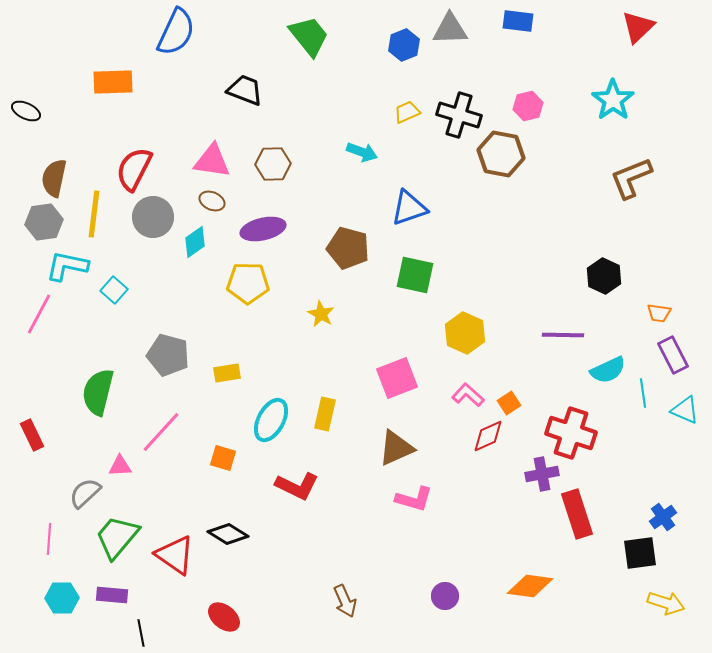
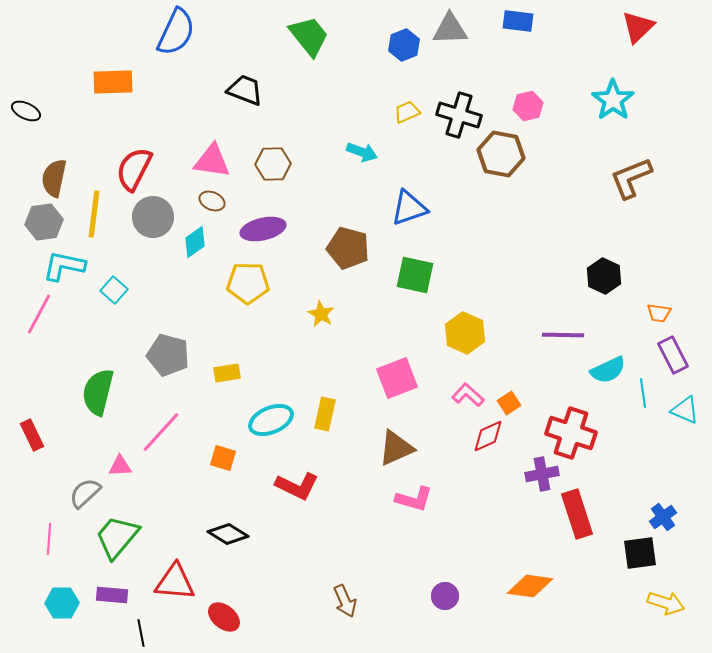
cyan L-shape at (67, 266): moved 3 px left
cyan ellipse at (271, 420): rotated 39 degrees clockwise
red triangle at (175, 555): moved 27 px down; rotated 30 degrees counterclockwise
cyan hexagon at (62, 598): moved 5 px down
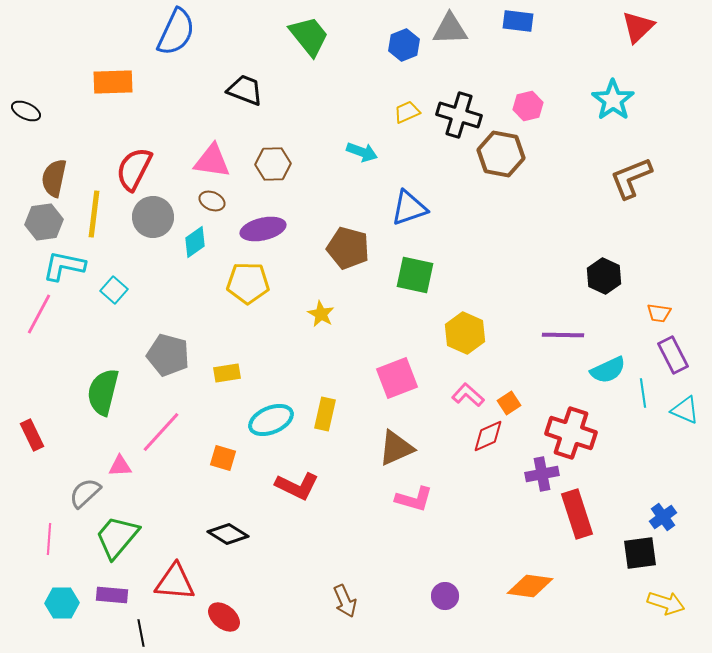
green semicircle at (98, 392): moved 5 px right
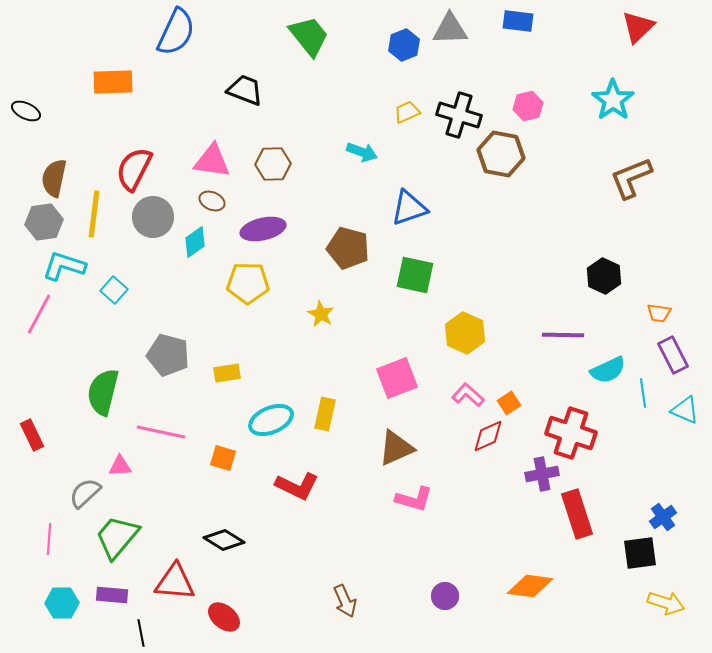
cyan L-shape at (64, 266): rotated 6 degrees clockwise
pink line at (161, 432): rotated 60 degrees clockwise
black diamond at (228, 534): moved 4 px left, 6 px down
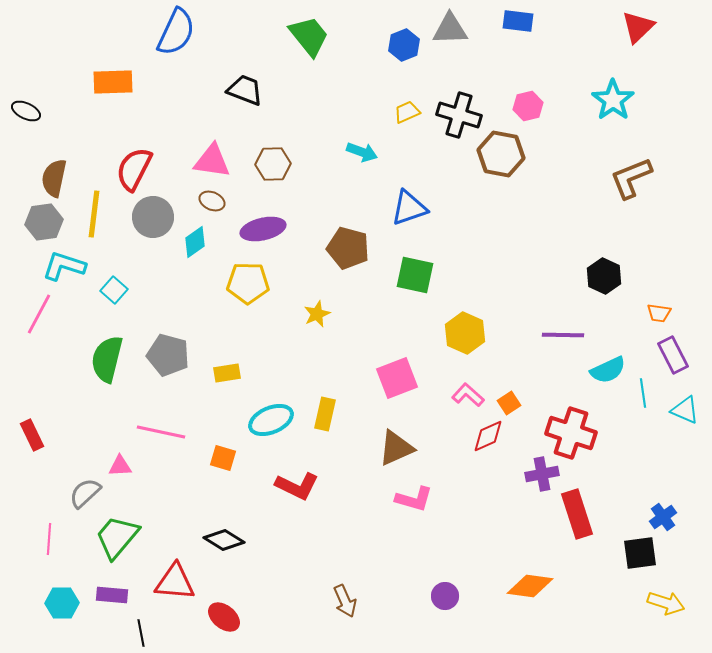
yellow star at (321, 314): moved 4 px left; rotated 20 degrees clockwise
green semicircle at (103, 392): moved 4 px right, 33 px up
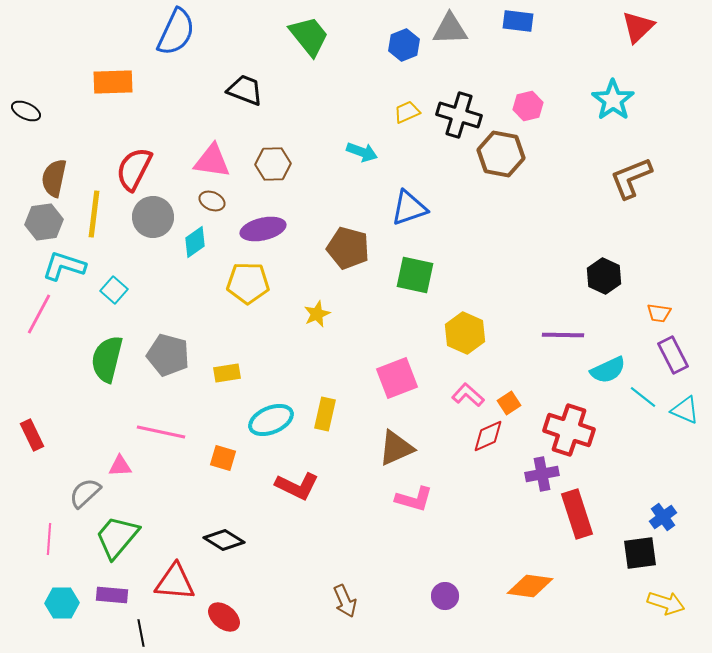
cyan line at (643, 393): moved 4 px down; rotated 44 degrees counterclockwise
red cross at (571, 433): moved 2 px left, 3 px up
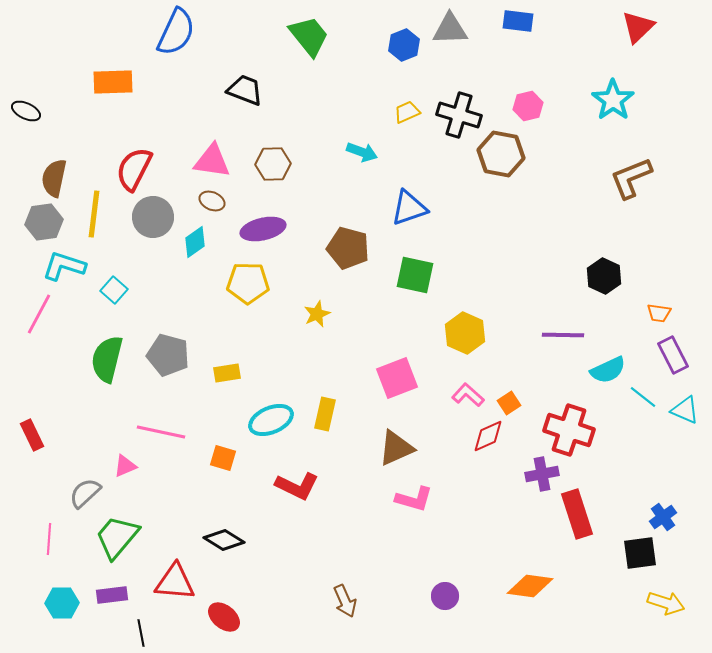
pink triangle at (120, 466): moved 5 px right; rotated 20 degrees counterclockwise
purple rectangle at (112, 595): rotated 12 degrees counterclockwise
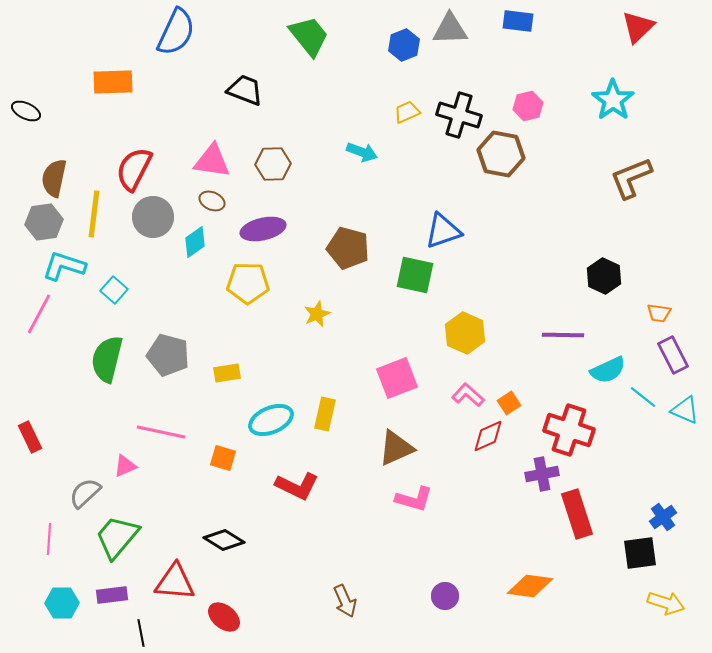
blue triangle at (409, 208): moved 34 px right, 23 px down
red rectangle at (32, 435): moved 2 px left, 2 px down
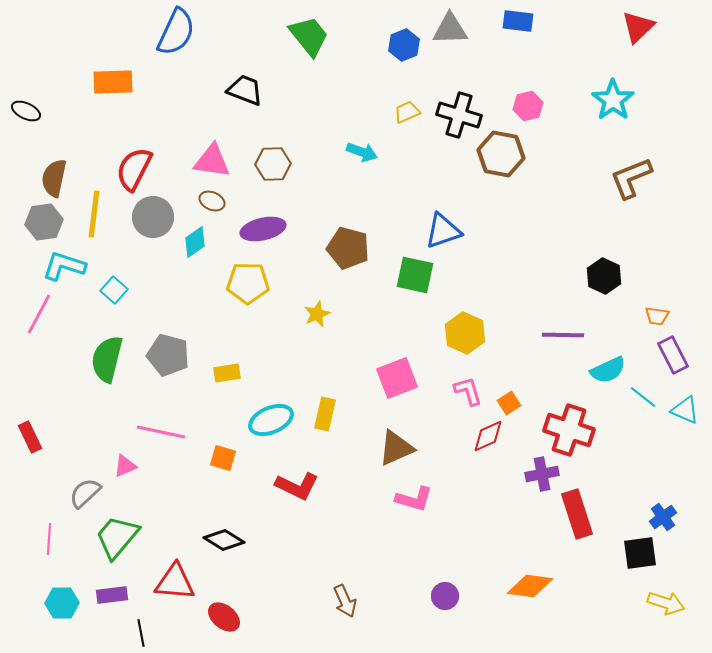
orange trapezoid at (659, 313): moved 2 px left, 3 px down
pink L-shape at (468, 395): moved 4 px up; rotated 32 degrees clockwise
